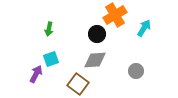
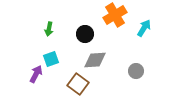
black circle: moved 12 px left
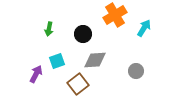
black circle: moved 2 px left
cyan square: moved 6 px right, 2 px down
brown square: rotated 15 degrees clockwise
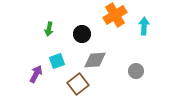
cyan arrow: moved 2 px up; rotated 30 degrees counterclockwise
black circle: moved 1 px left
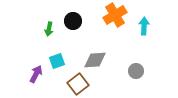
black circle: moved 9 px left, 13 px up
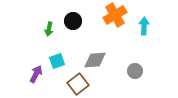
gray circle: moved 1 px left
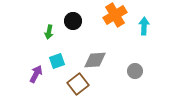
green arrow: moved 3 px down
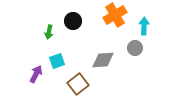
gray diamond: moved 8 px right
gray circle: moved 23 px up
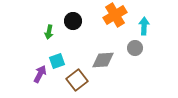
purple arrow: moved 4 px right
brown square: moved 1 px left, 4 px up
